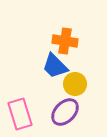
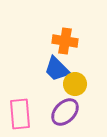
blue trapezoid: moved 2 px right, 3 px down
pink rectangle: rotated 12 degrees clockwise
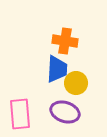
blue trapezoid: rotated 132 degrees counterclockwise
yellow circle: moved 1 px right, 1 px up
purple ellipse: rotated 64 degrees clockwise
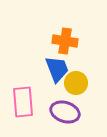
blue trapezoid: rotated 24 degrees counterclockwise
pink rectangle: moved 3 px right, 12 px up
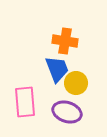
pink rectangle: moved 2 px right
purple ellipse: moved 2 px right
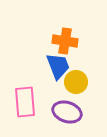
blue trapezoid: moved 1 px right, 3 px up
yellow circle: moved 1 px up
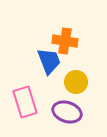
blue trapezoid: moved 9 px left, 5 px up
pink rectangle: rotated 12 degrees counterclockwise
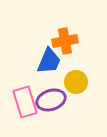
orange cross: rotated 20 degrees counterclockwise
blue trapezoid: rotated 44 degrees clockwise
purple ellipse: moved 16 px left, 12 px up; rotated 36 degrees counterclockwise
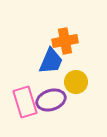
blue trapezoid: moved 2 px right
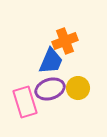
orange cross: rotated 10 degrees counterclockwise
yellow circle: moved 2 px right, 6 px down
purple ellipse: moved 1 px left, 11 px up
